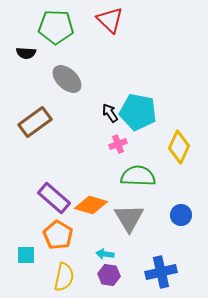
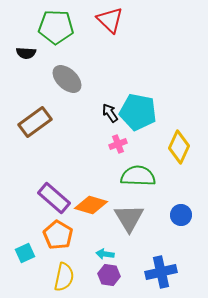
cyan square: moved 1 px left, 2 px up; rotated 24 degrees counterclockwise
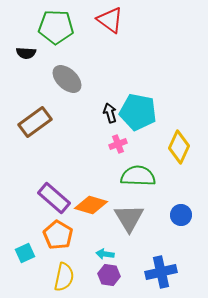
red triangle: rotated 8 degrees counterclockwise
black arrow: rotated 18 degrees clockwise
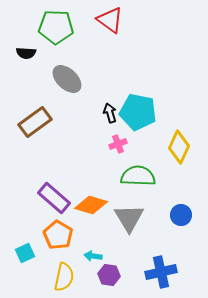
cyan arrow: moved 12 px left, 2 px down
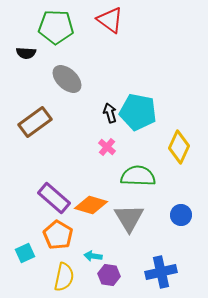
pink cross: moved 11 px left, 3 px down; rotated 30 degrees counterclockwise
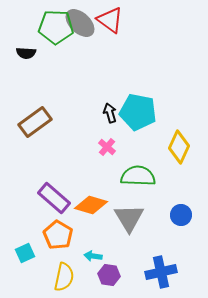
gray ellipse: moved 13 px right, 56 px up
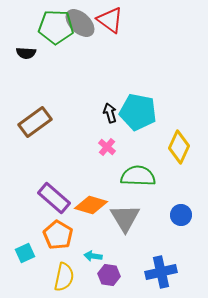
gray triangle: moved 4 px left
